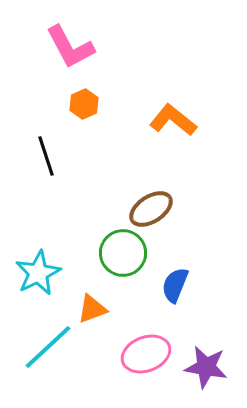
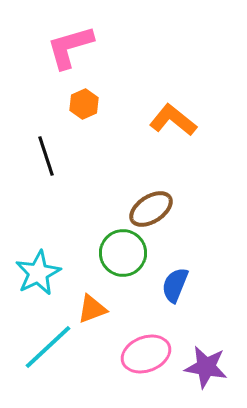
pink L-shape: rotated 102 degrees clockwise
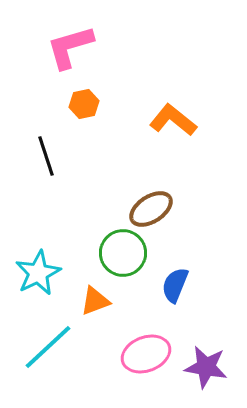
orange hexagon: rotated 12 degrees clockwise
orange triangle: moved 3 px right, 8 px up
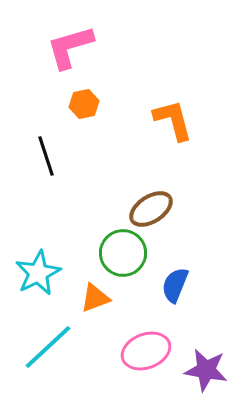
orange L-shape: rotated 36 degrees clockwise
orange triangle: moved 3 px up
pink ellipse: moved 3 px up
purple star: moved 3 px down
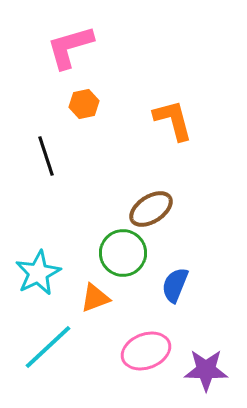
purple star: rotated 9 degrees counterclockwise
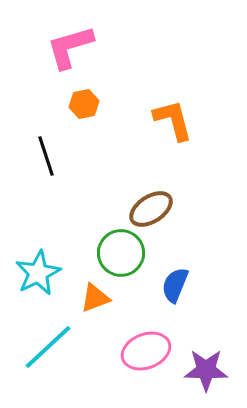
green circle: moved 2 px left
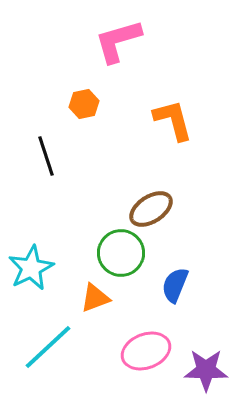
pink L-shape: moved 48 px right, 6 px up
cyan star: moved 7 px left, 5 px up
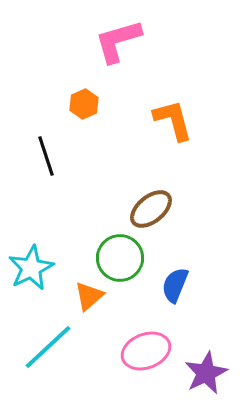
orange hexagon: rotated 12 degrees counterclockwise
brown ellipse: rotated 6 degrees counterclockwise
green circle: moved 1 px left, 5 px down
orange triangle: moved 6 px left, 2 px up; rotated 20 degrees counterclockwise
purple star: moved 3 px down; rotated 27 degrees counterclockwise
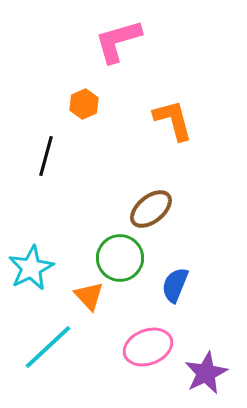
black line: rotated 33 degrees clockwise
orange triangle: rotated 32 degrees counterclockwise
pink ellipse: moved 2 px right, 4 px up
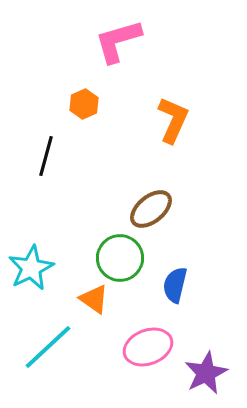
orange L-shape: rotated 39 degrees clockwise
blue semicircle: rotated 9 degrees counterclockwise
orange triangle: moved 5 px right, 3 px down; rotated 12 degrees counterclockwise
